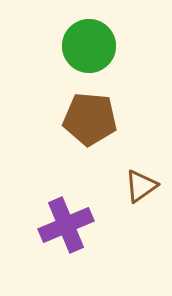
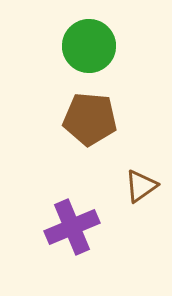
purple cross: moved 6 px right, 2 px down
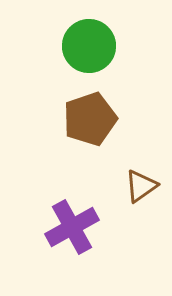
brown pentagon: rotated 24 degrees counterclockwise
purple cross: rotated 6 degrees counterclockwise
